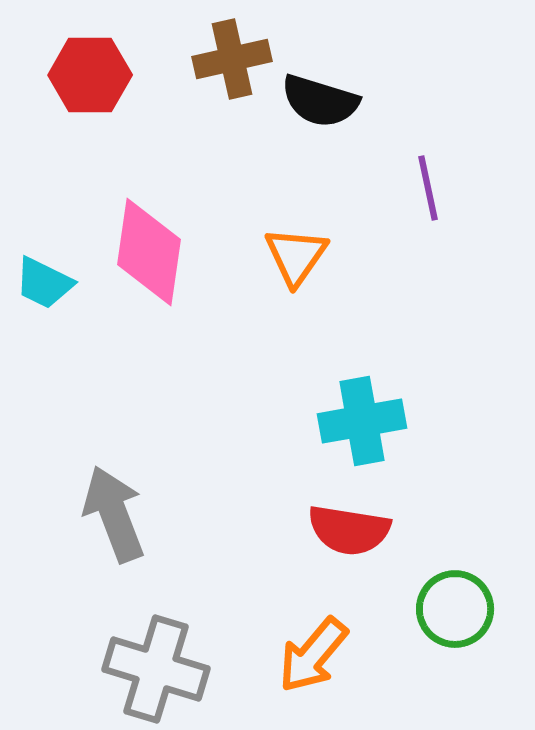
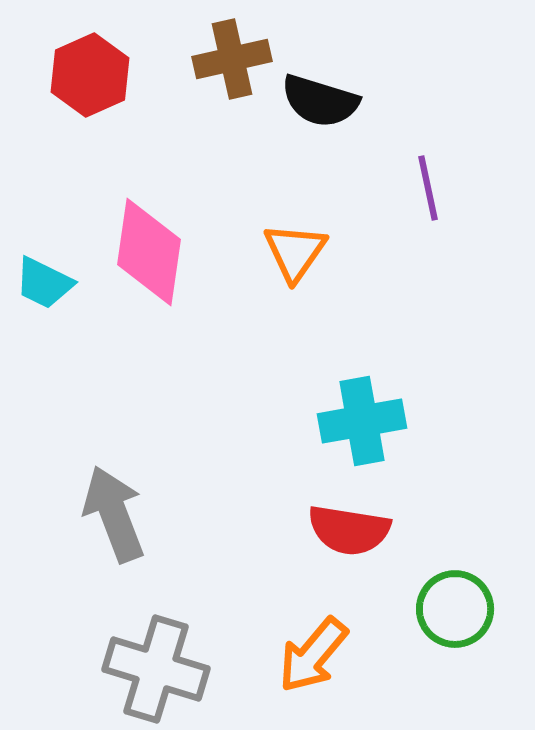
red hexagon: rotated 24 degrees counterclockwise
orange triangle: moved 1 px left, 4 px up
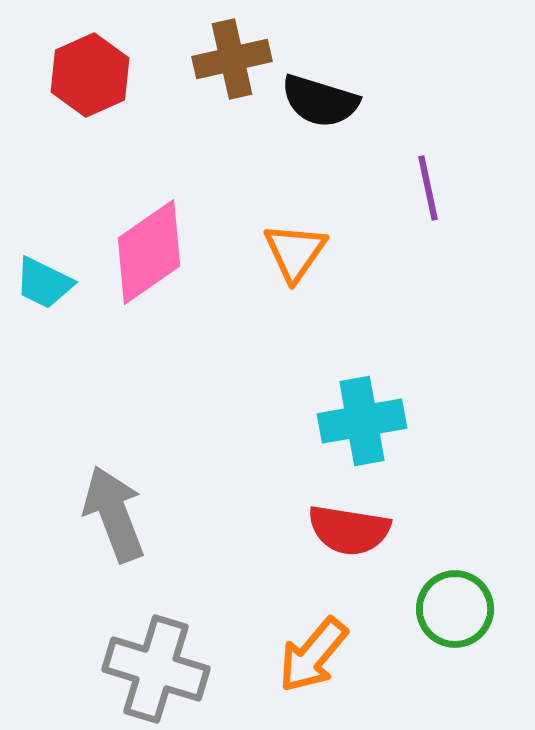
pink diamond: rotated 47 degrees clockwise
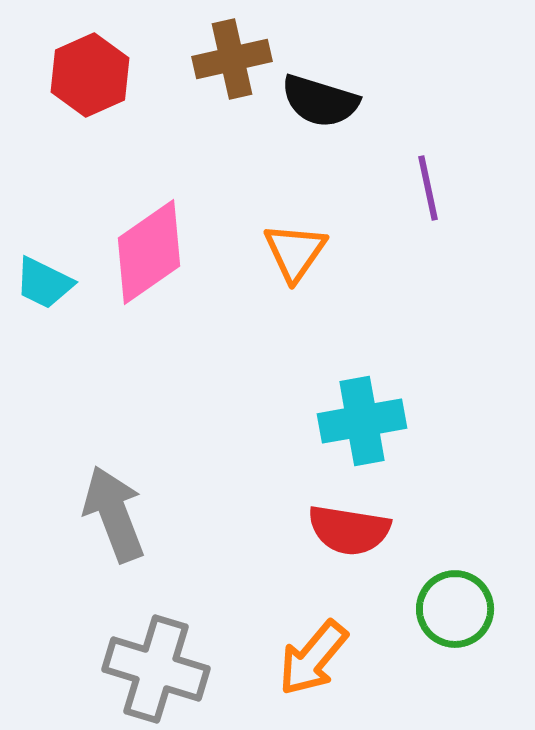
orange arrow: moved 3 px down
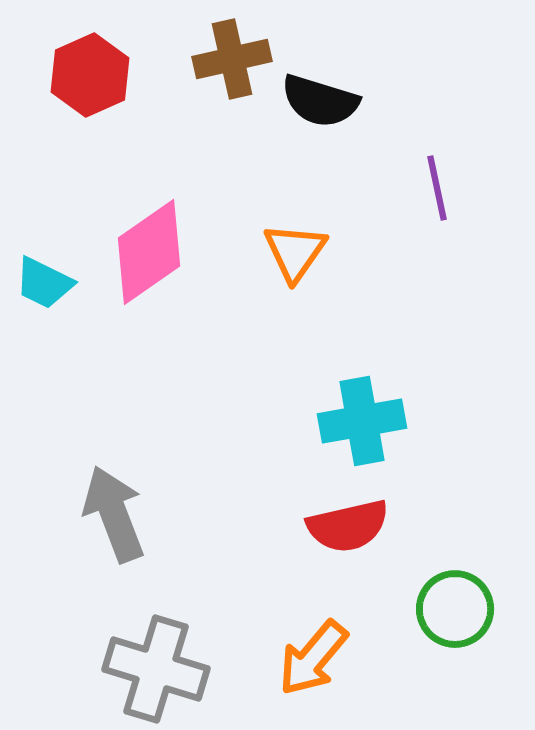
purple line: moved 9 px right
red semicircle: moved 1 px left, 4 px up; rotated 22 degrees counterclockwise
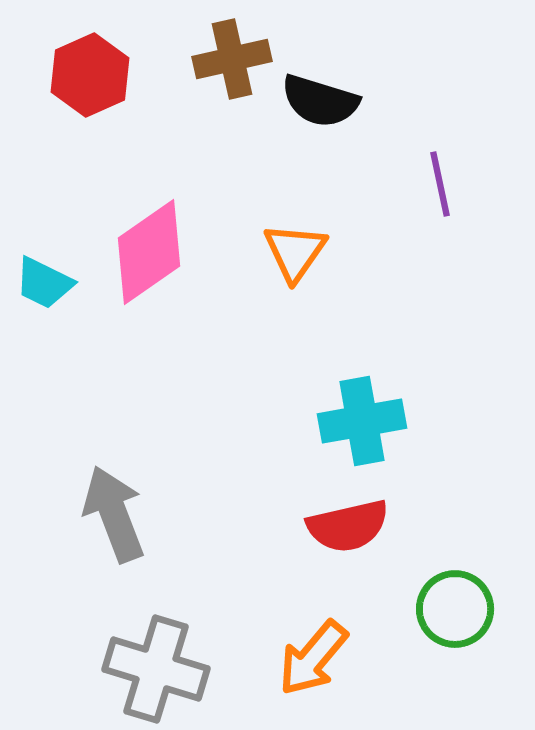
purple line: moved 3 px right, 4 px up
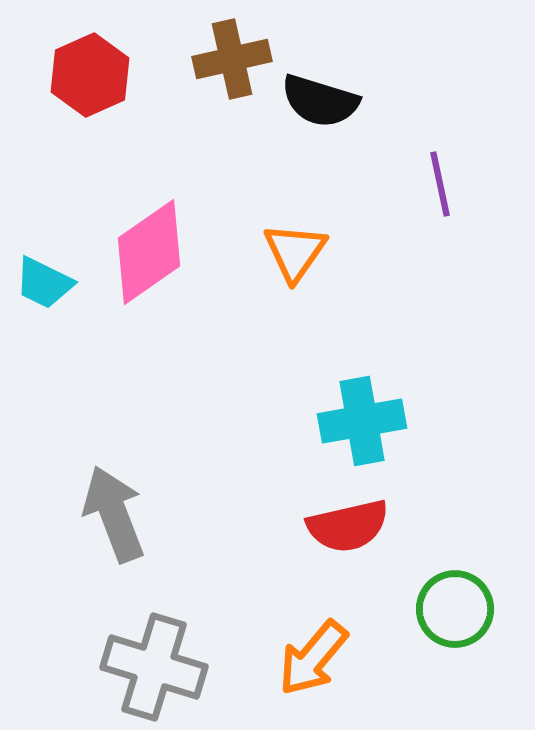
gray cross: moved 2 px left, 2 px up
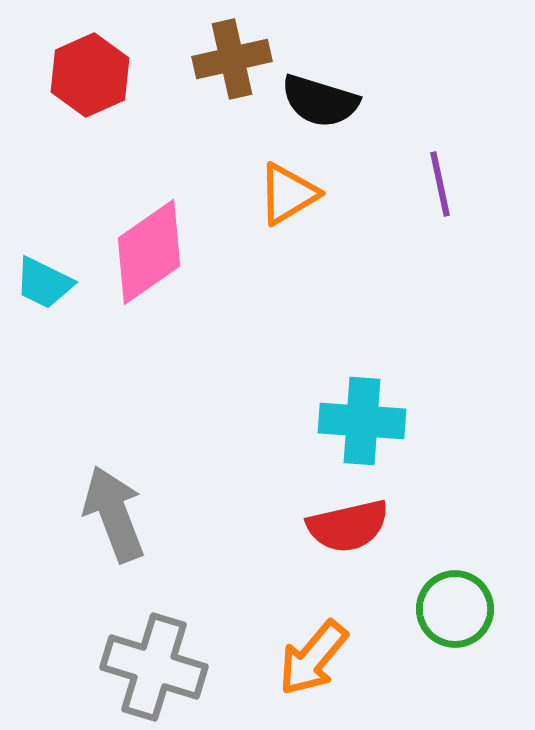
orange triangle: moved 7 px left, 58 px up; rotated 24 degrees clockwise
cyan cross: rotated 14 degrees clockwise
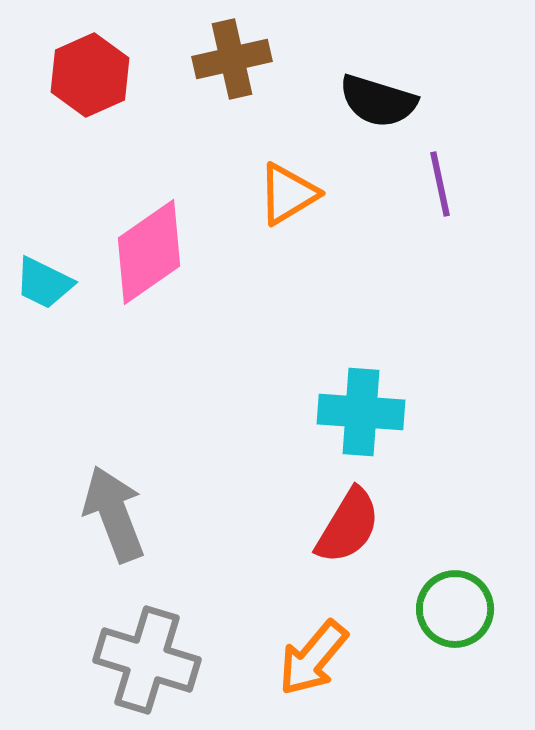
black semicircle: moved 58 px right
cyan cross: moved 1 px left, 9 px up
red semicircle: rotated 46 degrees counterclockwise
gray cross: moved 7 px left, 7 px up
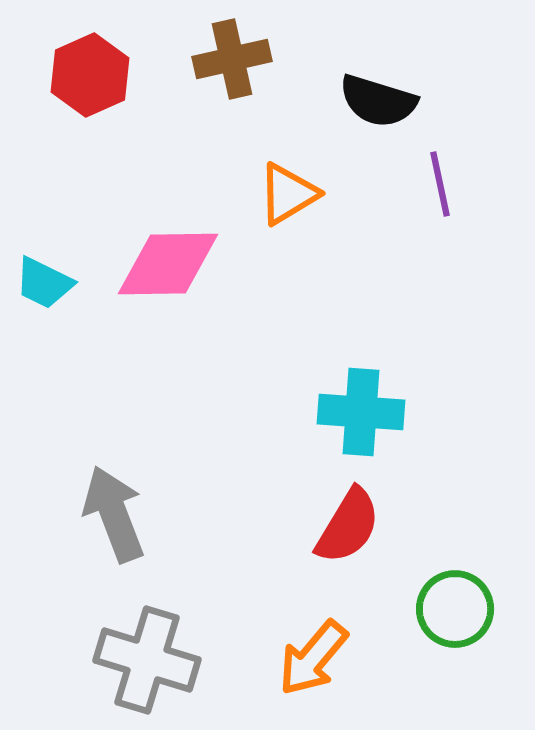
pink diamond: moved 19 px right, 12 px down; rotated 34 degrees clockwise
